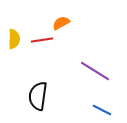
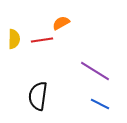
blue line: moved 2 px left, 6 px up
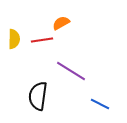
purple line: moved 24 px left
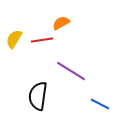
yellow semicircle: rotated 150 degrees counterclockwise
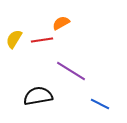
black semicircle: rotated 72 degrees clockwise
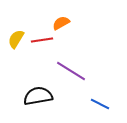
yellow semicircle: moved 2 px right
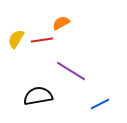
blue line: rotated 54 degrees counterclockwise
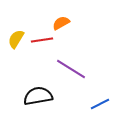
purple line: moved 2 px up
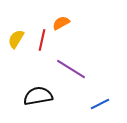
red line: rotated 70 degrees counterclockwise
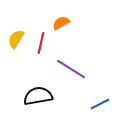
red line: moved 1 px left, 3 px down
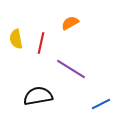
orange semicircle: moved 9 px right
yellow semicircle: rotated 42 degrees counterclockwise
blue line: moved 1 px right
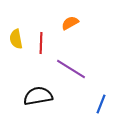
red line: rotated 10 degrees counterclockwise
blue line: rotated 42 degrees counterclockwise
